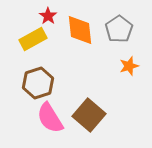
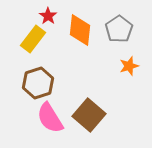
orange diamond: rotated 12 degrees clockwise
yellow rectangle: rotated 24 degrees counterclockwise
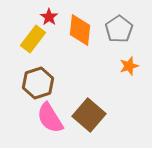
red star: moved 1 px right, 1 px down
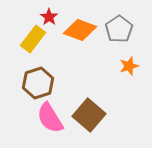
orange diamond: rotated 76 degrees counterclockwise
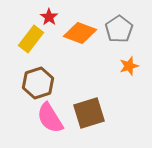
orange diamond: moved 3 px down
yellow rectangle: moved 2 px left
brown square: moved 2 px up; rotated 32 degrees clockwise
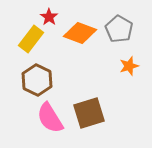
gray pentagon: rotated 8 degrees counterclockwise
brown hexagon: moved 1 px left, 3 px up; rotated 16 degrees counterclockwise
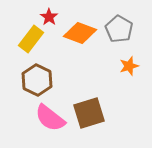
pink semicircle: rotated 20 degrees counterclockwise
